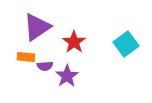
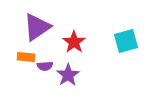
cyan square: moved 3 px up; rotated 20 degrees clockwise
purple star: moved 1 px right, 1 px up
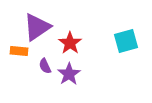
red star: moved 4 px left, 1 px down
orange rectangle: moved 7 px left, 6 px up
purple semicircle: rotated 70 degrees clockwise
purple star: moved 1 px right, 1 px up
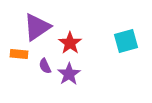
orange rectangle: moved 3 px down
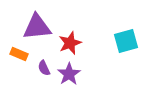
purple triangle: rotated 28 degrees clockwise
red star: rotated 15 degrees clockwise
orange rectangle: rotated 18 degrees clockwise
purple semicircle: moved 1 px left, 2 px down
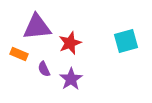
purple semicircle: moved 1 px down
purple star: moved 2 px right, 5 px down
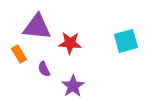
purple triangle: rotated 12 degrees clockwise
red star: rotated 25 degrees clockwise
orange rectangle: rotated 36 degrees clockwise
purple star: moved 2 px right, 7 px down
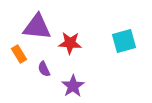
cyan square: moved 2 px left
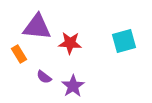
purple semicircle: moved 8 px down; rotated 28 degrees counterclockwise
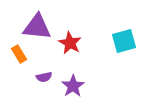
red star: rotated 25 degrees clockwise
purple semicircle: rotated 49 degrees counterclockwise
